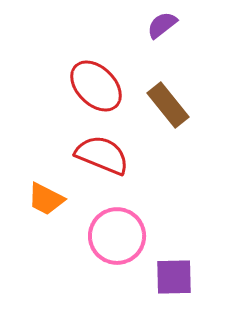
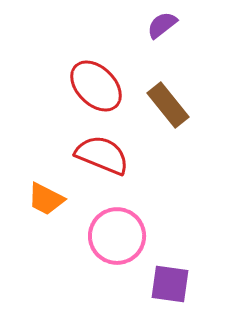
purple square: moved 4 px left, 7 px down; rotated 9 degrees clockwise
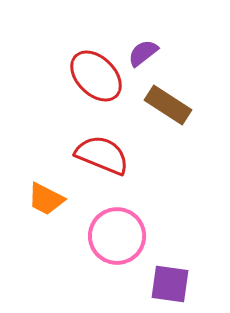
purple semicircle: moved 19 px left, 28 px down
red ellipse: moved 10 px up
brown rectangle: rotated 18 degrees counterclockwise
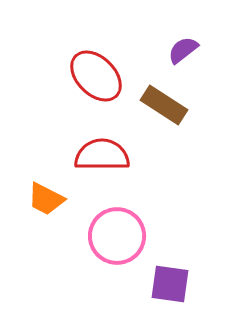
purple semicircle: moved 40 px right, 3 px up
brown rectangle: moved 4 px left
red semicircle: rotated 22 degrees counterclockwise
